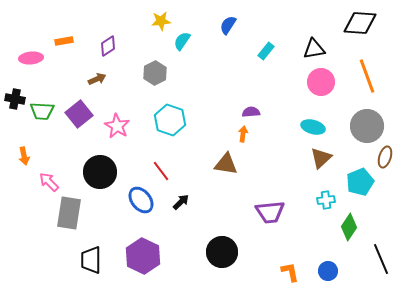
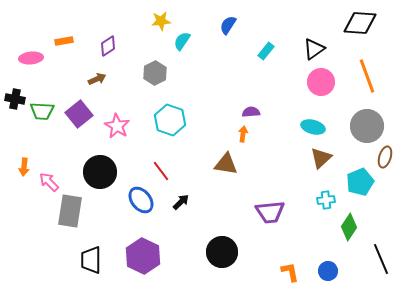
black triangle at (314, 49): rotated 25 degrees counterclockwise
orange arrow at (24, 156): moved 11 px down; rotated 18 degrees clockwise
gray rectangle at (69, 213): moved 1 px right, 2 px up
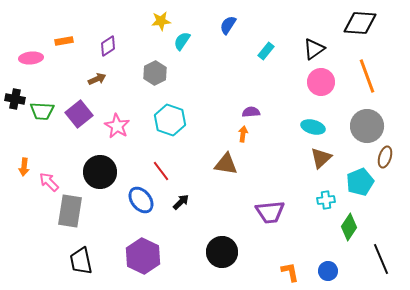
black trapezoid at (91, 260): moved 10 px left, 1 px down; rotated 12 degrees counterclockwise
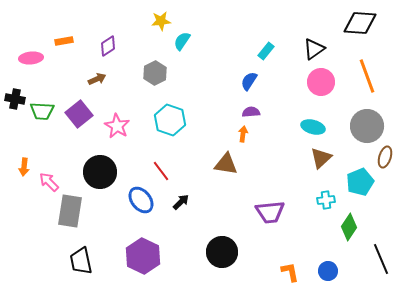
blue semicircle at (228, 25): moved 21 px right, 56 px down
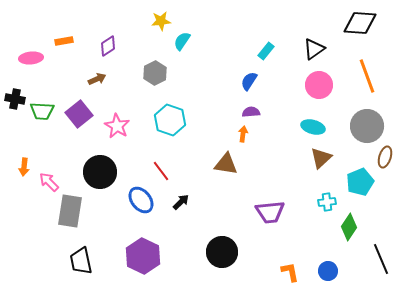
pink circle at (321, 82): moved 2 px left, 3 px down
cyan cross at (326, 200): moved 1 px right, 2 px down
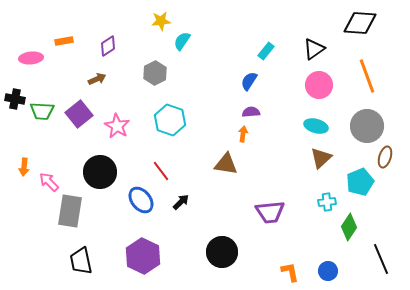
cyan ellipse at (313, 127): moved 3 px right, 1 px up
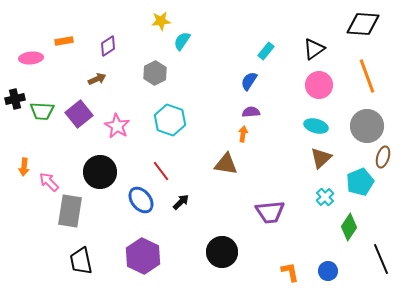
black diamond at (360, 23): moved 3 px right, 1 px down
black cross at (15, 99): rotated 24 degrees counterclockwise
brown ellipse at (385, 157): moved 2 px left
cyan cross at (327, 202): moved 2 px left, 5 px up; rotated 36 degrees counterclockwise
